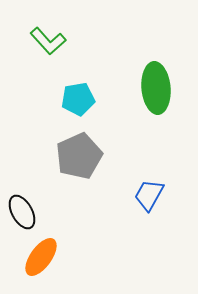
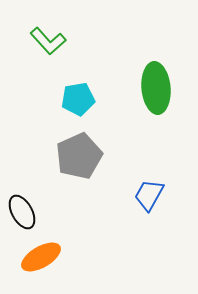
orange ellipse: rotated 24 degrees clockwise
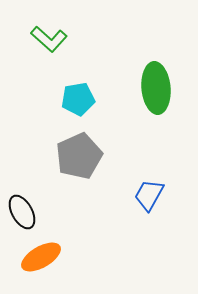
green L-shape: moved 1 px right, 2 px up; rotated 6 degrees counterclockwise
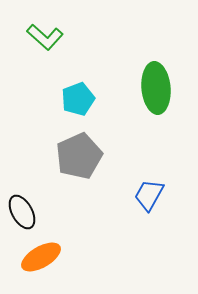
green L-shape: moved 4 px left, 2 px up
cyan pentagon: rotated 12 degrees counterclockwise
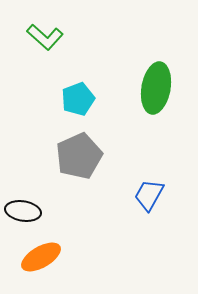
green ellipse: rotated 15 degrees clockwise
black ellipse: moved 1 px right, 1 px up; rotated 52 degrees counterclockwise
